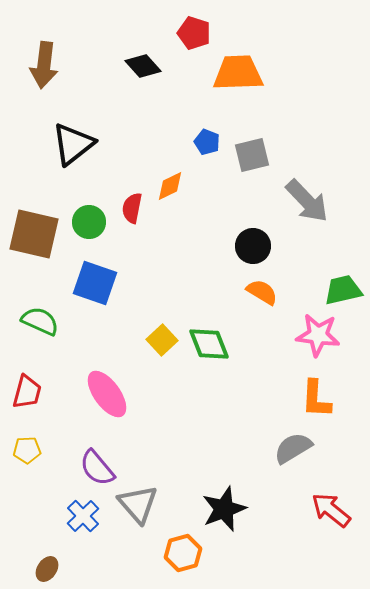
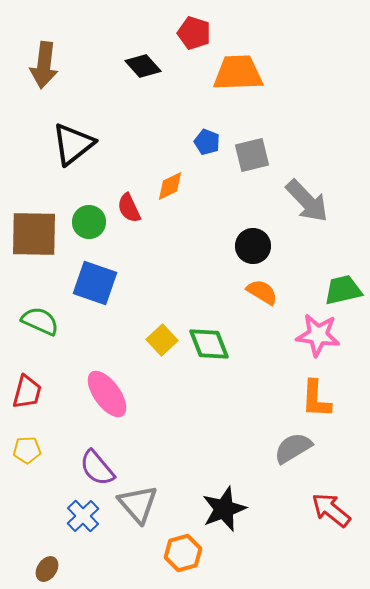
red semicircle: moved 3 px left; rotated 36 degrees counterclockwise
brown square: rotated 12 degrees counterclockwise
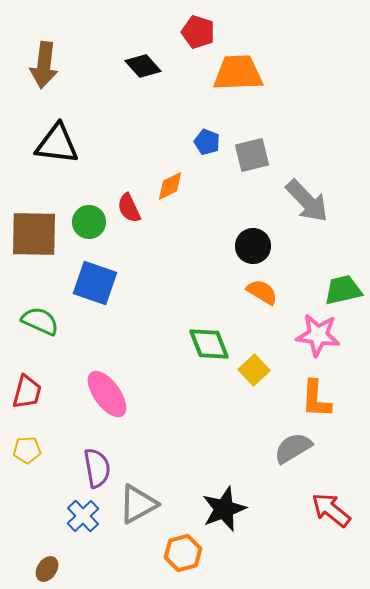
red pentagon: moved 4 px right, 1 px up
black triangle: moved 16 px left; rotated 45 degrees clockwise
yellow square: moved 92 px right, 30 px down
purple semicircle: rotated 150 degrees counterclockwise
gray triangle: rotated 42 degrees clockwise
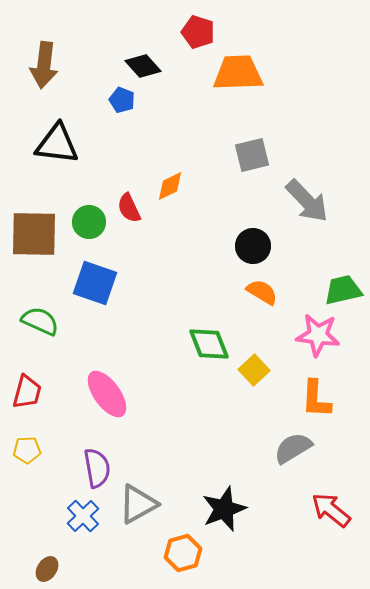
blue pentagon: moved 85 px left, 42 px up
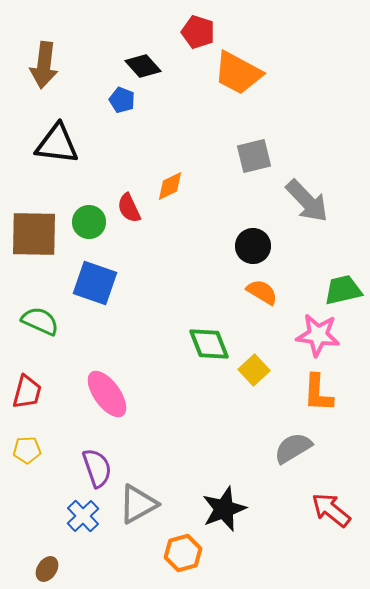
orange trapezoid: rotated 150 degrees counterclockwise
gray square: moved 2 px right, 1 px down
orange L-shape: moved 2 px right, 6 px up
purple semicircle: rotated 9 degrees counterclockwise
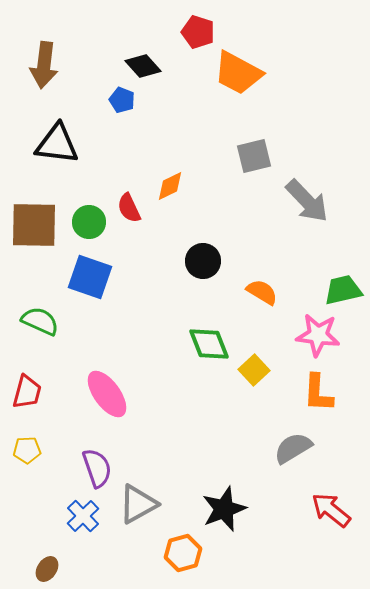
brown square: moved 9 px up
black circle: moved 50 px left, 15 px down
blue square: moved 5 px left, 6 px up
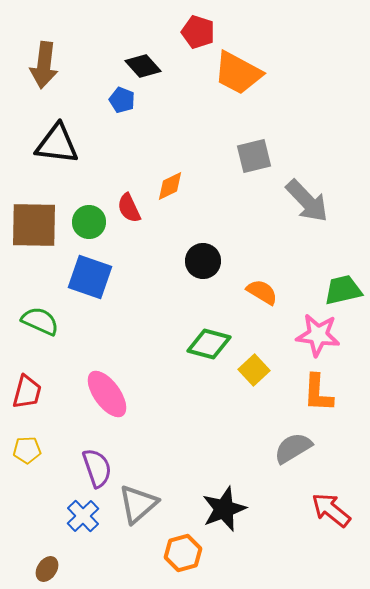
green diamond: rotated 54 degrees counterclockwise
gray triangle: rotated 12 degrees counterclockwise
